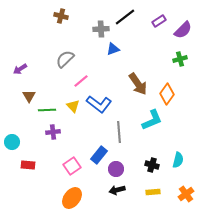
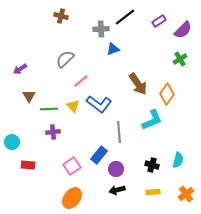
green cross: rotated 16 degrees counterclockwise
green line: moved 2 px right, 1 px up
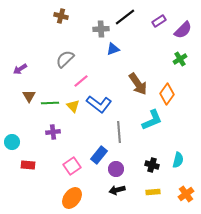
green line: moved 1 px right, 6 px up
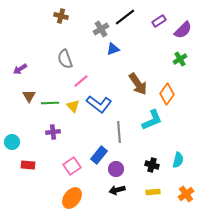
gray cross: rotated 28 degrees counterclockwise
gray semicircle: rotated 66 degrees counterclockwise
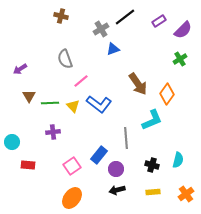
gray line: moved 7 px right, 6 px down
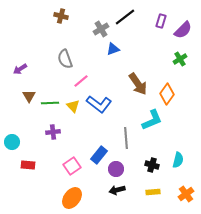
purple rectangle: moved 2 px right; rotated 40 degrees counterclockwise
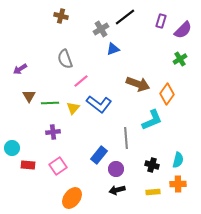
brown arrow: rotated 35 degrees counterclockwise
yellow triangle: moved 2 px down; rotated 24 degrees clockwise
cyan circle: moved 6 px down
pink square: moved 14 px left
orange cross: moved 8 px left, 10 px up; rotated 35 degrees clockwise
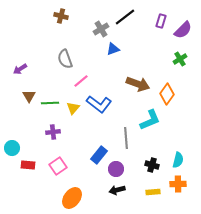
cyan L-shape: moved 2 px left
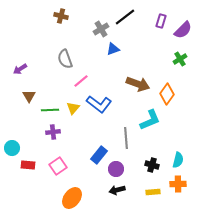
green line: moved 7 px down
